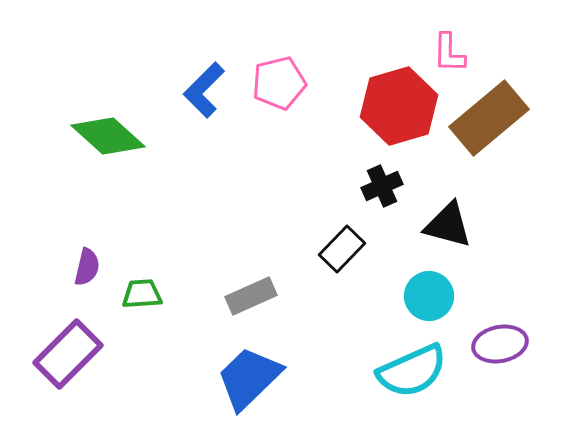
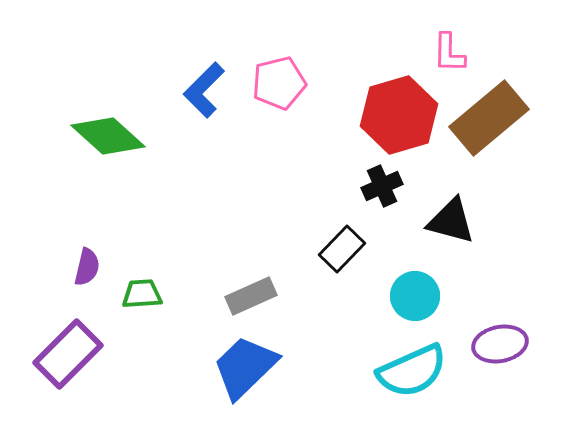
red hexagon: moved 9 px down
black triangle: moved 3 px right, 4 px up
cyan circle: moved 14 px left
blue trapezoid: moved 4 px left, 11 px up
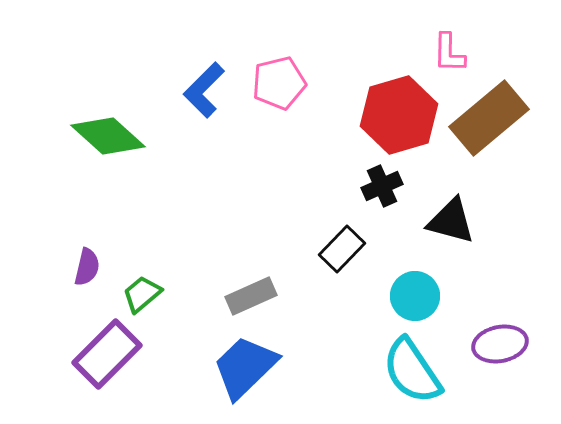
green trapezoid: rotated 36 degrees counterclockwise
purple rectangle: moved 39 px right
cyan semicircle: rotated 80 degrees clockwise
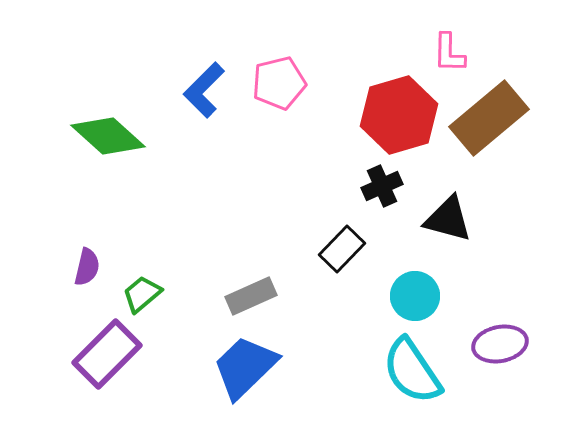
black triangle: moved 3 px left, 2 px up
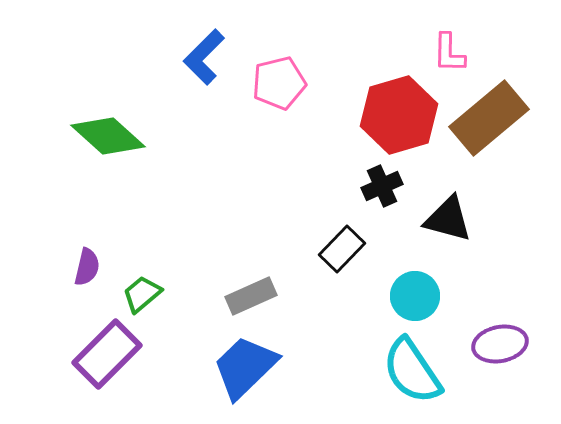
blue L-shape: moved 33 px up
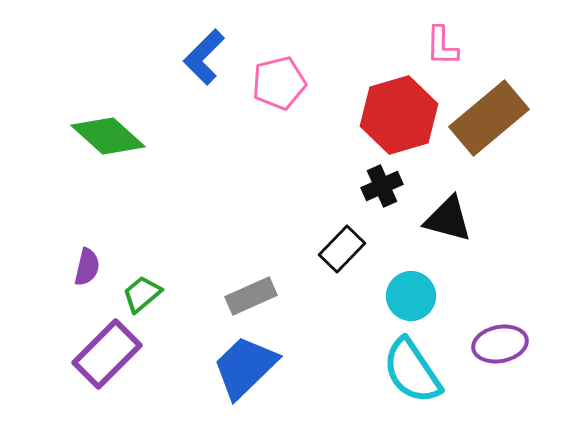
pink L-shape: moved 7 px left, 7 px up
cyan circle: moved 4 px left
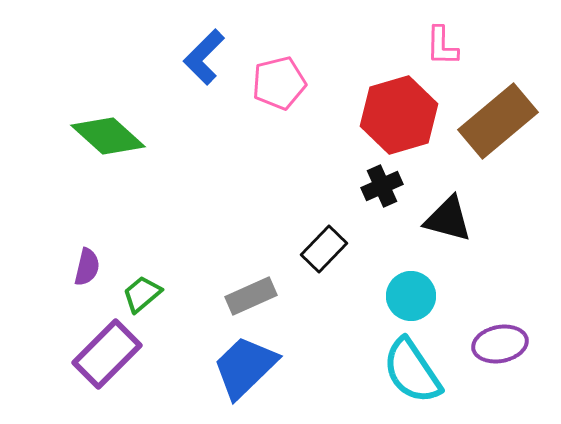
brown rectangle: moved 9 px right, 3 px down
black rectangle: moved 18 px left
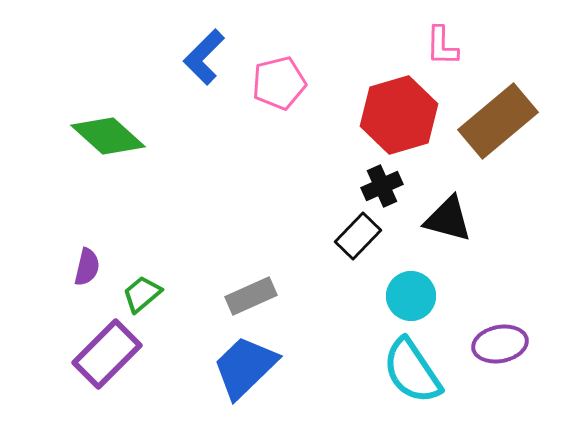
black rectangle: moved 34 px right, 13 px up
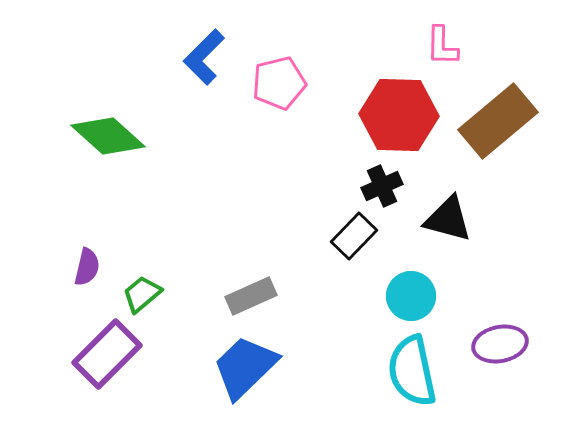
red hexagon: rotated 18 degrees clockwise
black rectangle: moved 4 px left
cyan semicircle: rotated 22 degrees clockwise
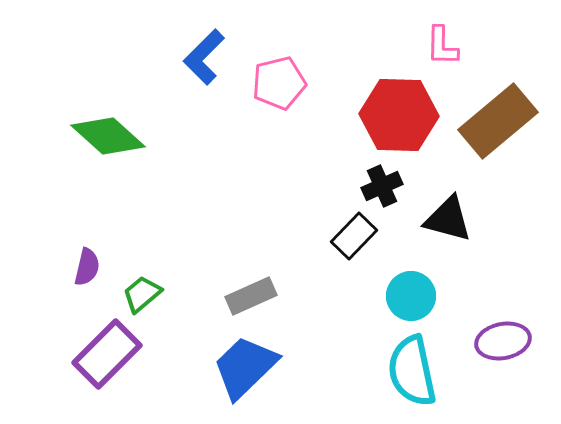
purple ellipse: moved 3 px right, 3 px up
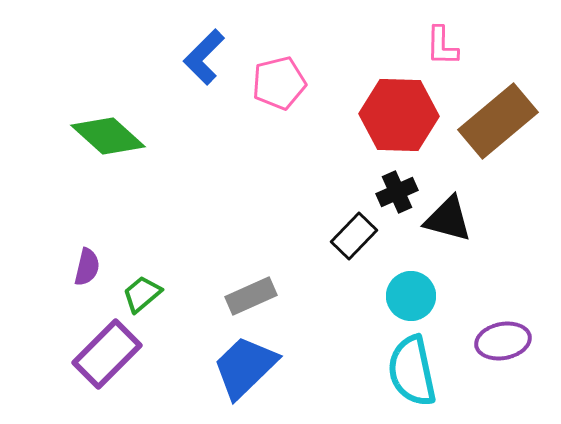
black cross: moved 15 px right, 6 px down
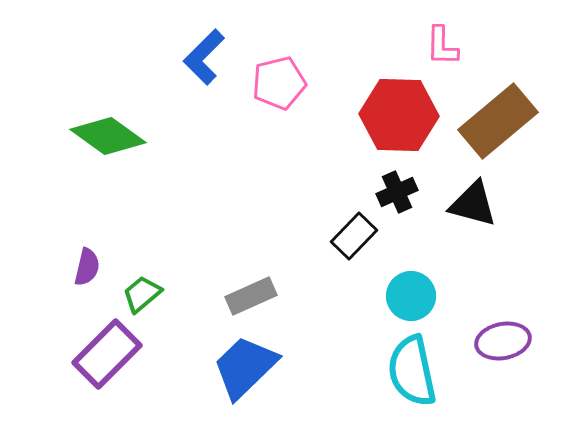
green diamond: rotated 6 degrees counterclockwise
black triangle: moved 25 px right, 15 px up
